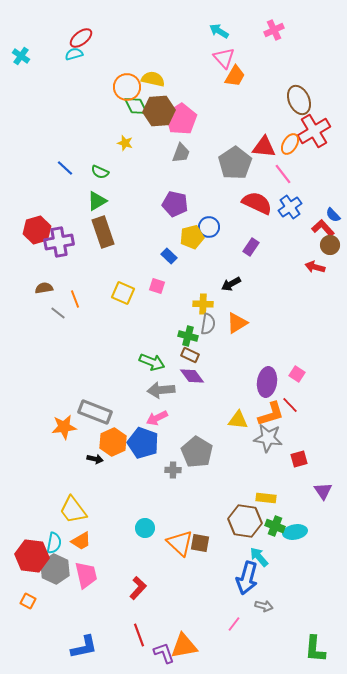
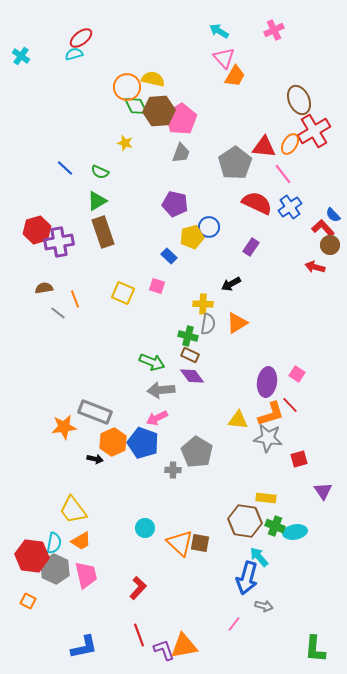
purple L-shape at (164, 653): moved 3 px up
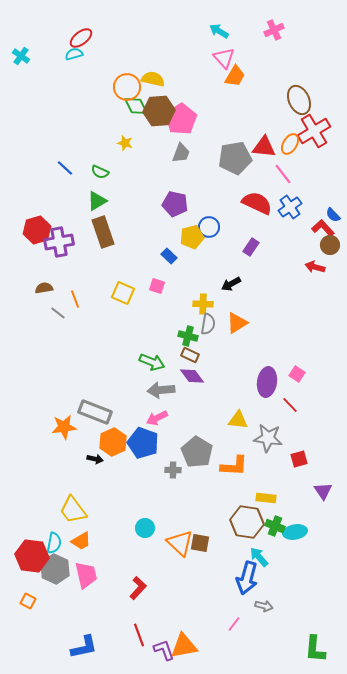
gray pentagon at (235, 163): moved 5 px up; rotated 24 degrees clockwise
orange L-shape at (271, 414): moved 37 px left, 52 px down; rotated 20 degrees clockwise
brown hexagon at (245, 521): moved 2 px right, 1 px down
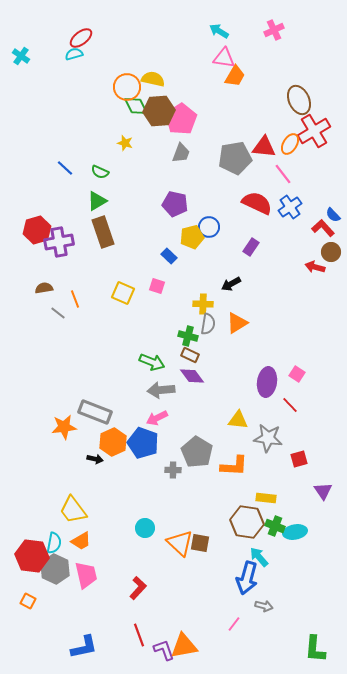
pink triangle at (224, 58): rotated 40 degrees counterclockwise
brown circle at (330, 245): moved 1 px right, 7 px down
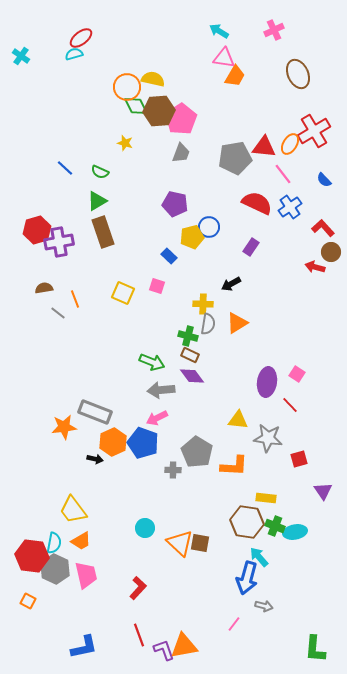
brown ellipse at (299, 100): moved 1 px left, 26 px up
blue semicircle at (333, 215): moved 9 px left, 35 px up
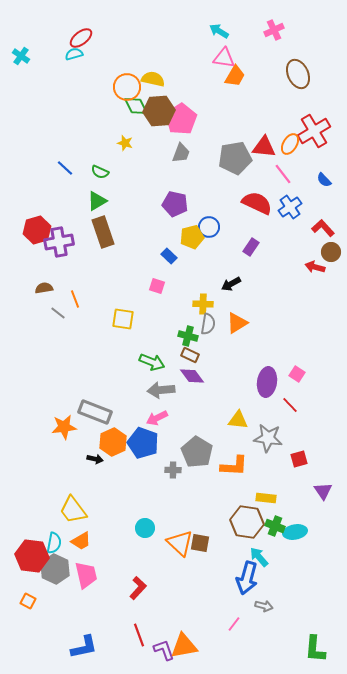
yellow square at (123, 293): moved 26 px down; rotated 15 degrees counterclockwise
